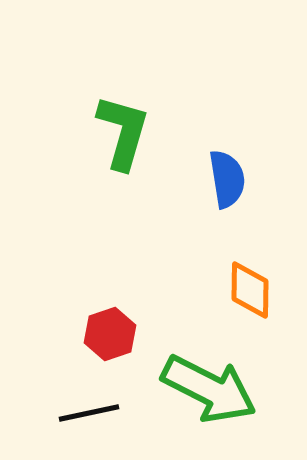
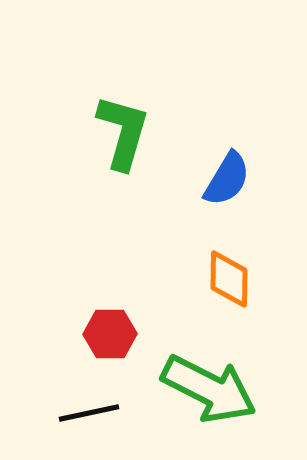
blue semicircle: rotated 40 degrees clockwise
orange diamond: moved 21 px left, 11 px up
red hexagon: rotated 18 degrees clockwise
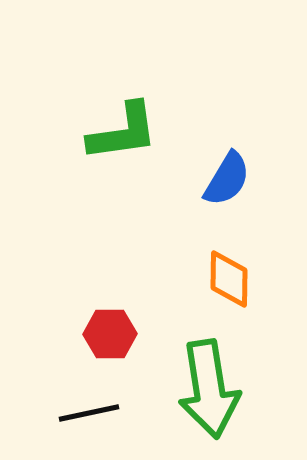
green L-shape: rotated 66 degrees clockwise
green arrow: rotated 54 degrees clockwise
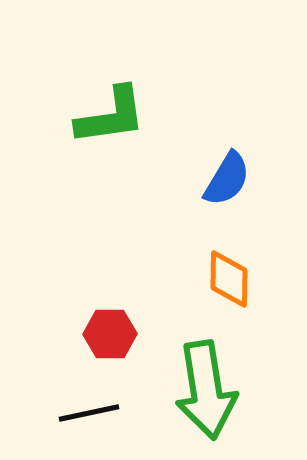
green L-shape: moved 12 px left, 16 px up
green arrow: moved 3 px left, 1 px down
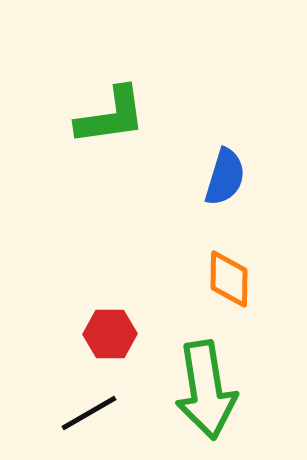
blue semicircle: moved 2 px left, 2 px up; rotated 14 degrees counterclockwise
black line: rotated 18 degrees counterclockwise
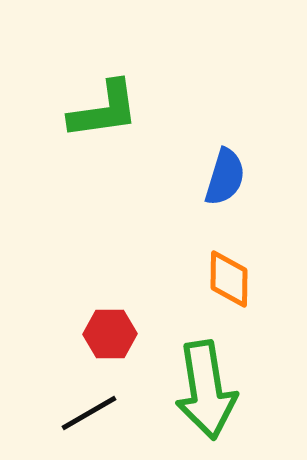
green L-shape: moved 7 px left, 6 px up
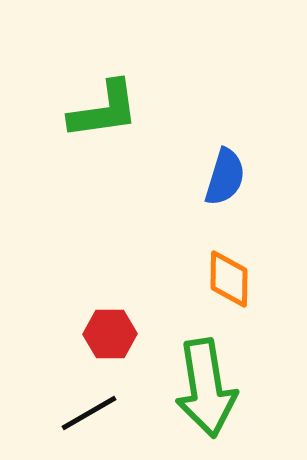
green arrow: moved 2 px up
